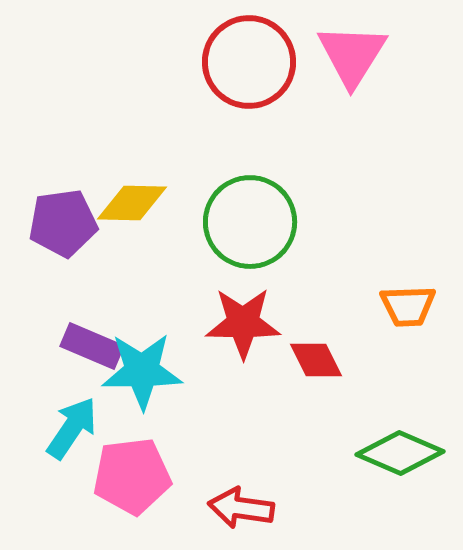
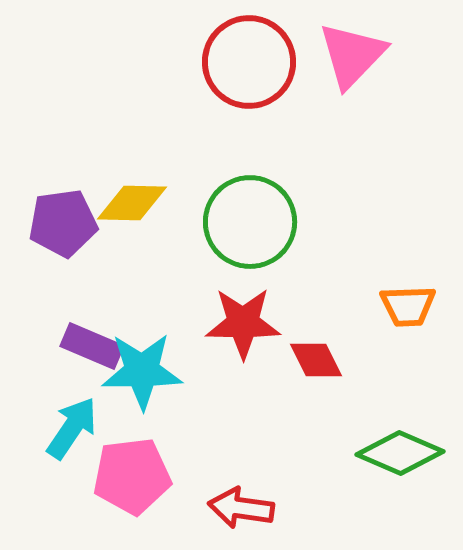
pink triangle: rotated 12 degrees clockwise
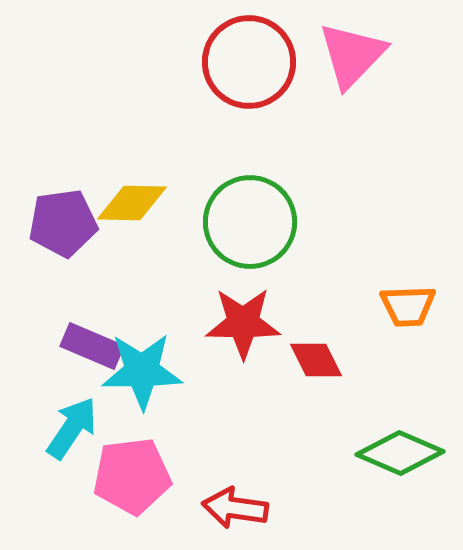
red arrow: moved 6 px left
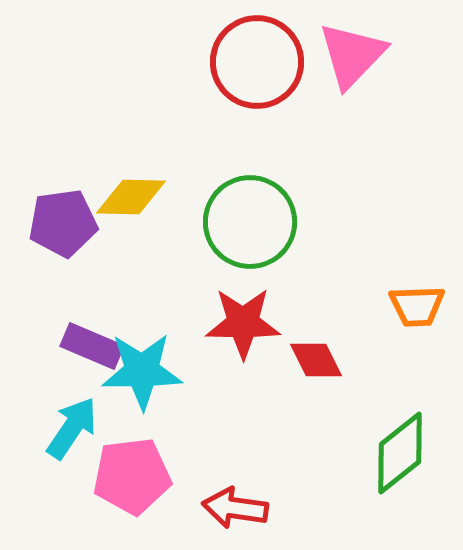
red circle: moved 8 px right
yellow diamond: moved 1 px left, 6 px up
orange trapezoid: moved 9 px right
green diamond: rotated 62 degrees counterclockwise
